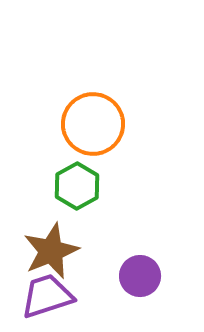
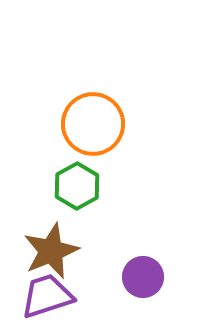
purple circle: moved 3 px right, 1 px down
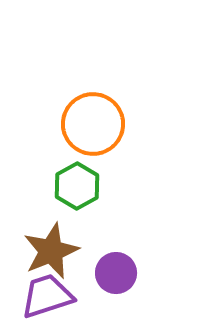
purple circle: moved 27 px left, 4 px up
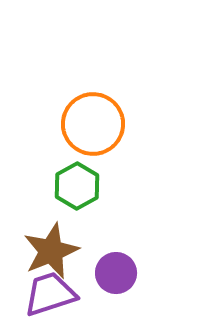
purple trapezoid: moved 3 px right, 2 px up
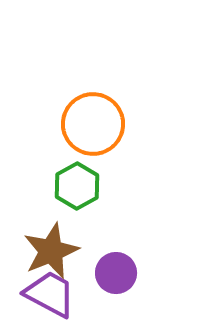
purple trapezoid: rotated 46 degrees clockwise
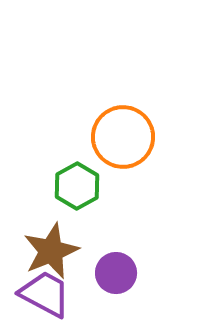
orange circle: moved 30 px right, 13 px down
purple trapezoid: moved 5 px left
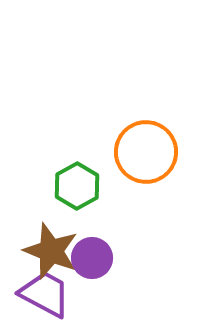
orange circle: moved 23 px right, 15 px down
brown star: rotated 28 degrees counterclockwise
purple circle: moved 24 px left, 15 px up
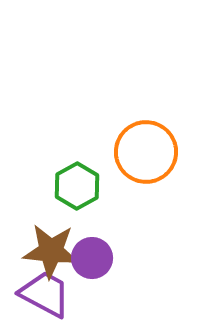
brown star: rotated 16 degrees counterclockwise
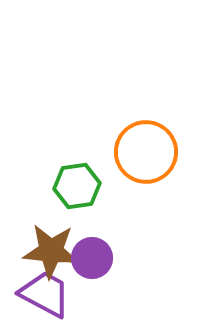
green hexagon: rotated 21 degrees clockwise
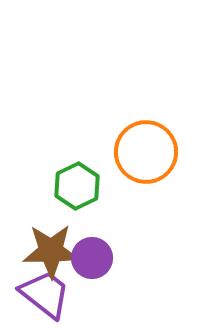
green hexagon: rotated 18 degrees counterclockwise
brown star: rotated 6 degrees counterclockwise
purple trapezoid: rotated 10 degrees clockwise
